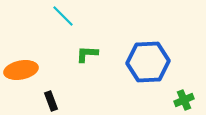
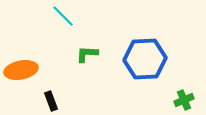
blue hexagon: moved 3 px left, 3 px up
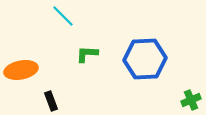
green cross: moved 7 px right
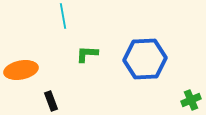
cyan line: rotated 35 degrees clockwise
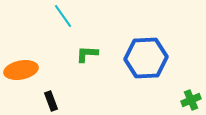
cyan line: rotated 25 degrees counterclockwise
blue hexagon: moved 1 px right, 1 px up
